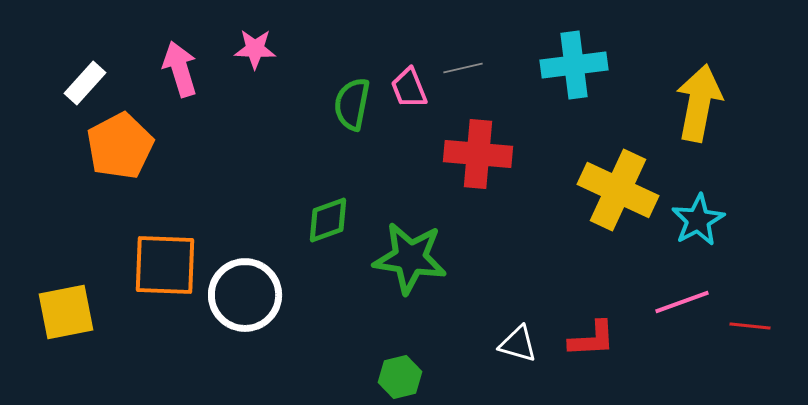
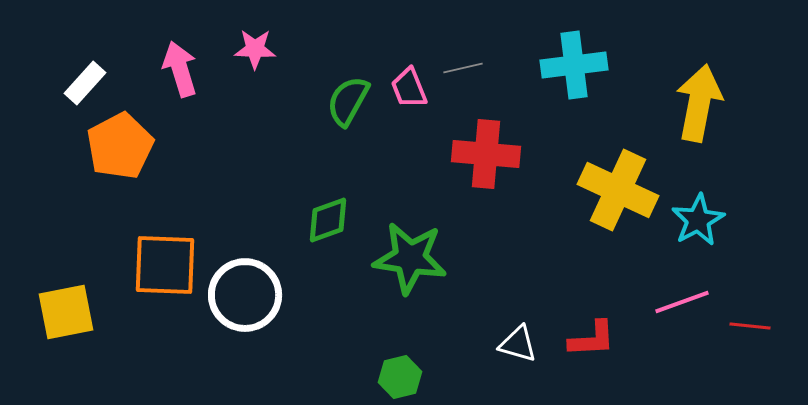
green semicircle: moved 4 px left, 3 px up; rotated 18 degrees clockwise
red cross: moved 8 px right
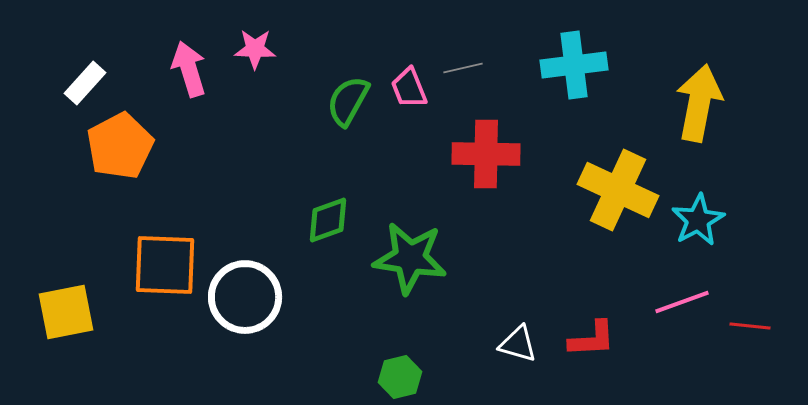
pink arrow: moved 9 px right
red cross: rotated 4 degrees counterclockwise
white circle: moved 2 px down
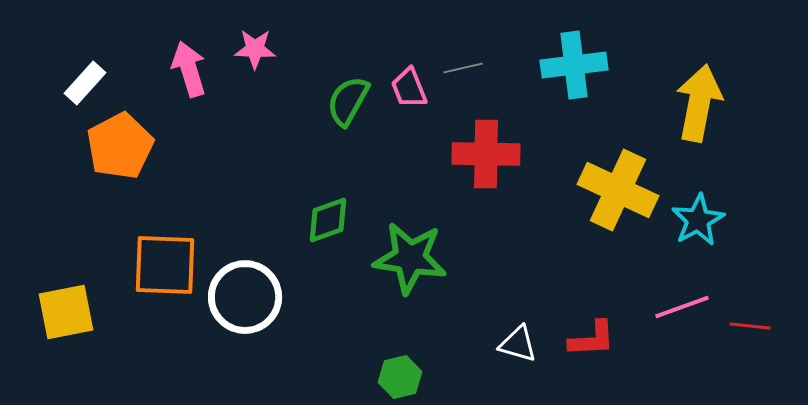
pink line: moved 5 px down
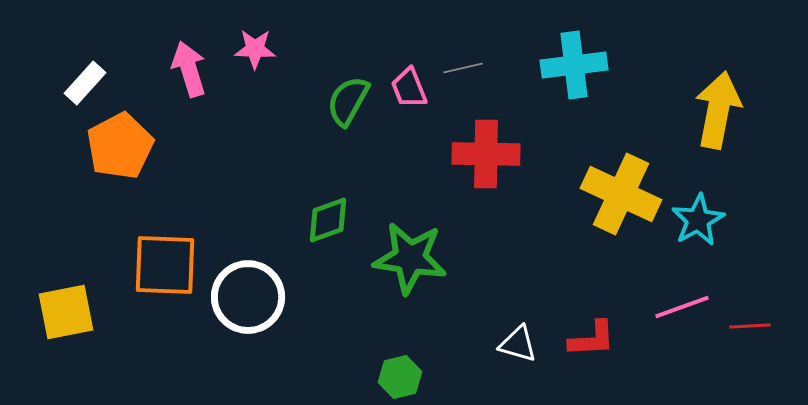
yellow arrow: moved 19 px right, 7 px down
yellow cross: moved 3 px right, 4 px down
white circle: moved 3 px right
red line: rotated 9 degrees counterclockwise
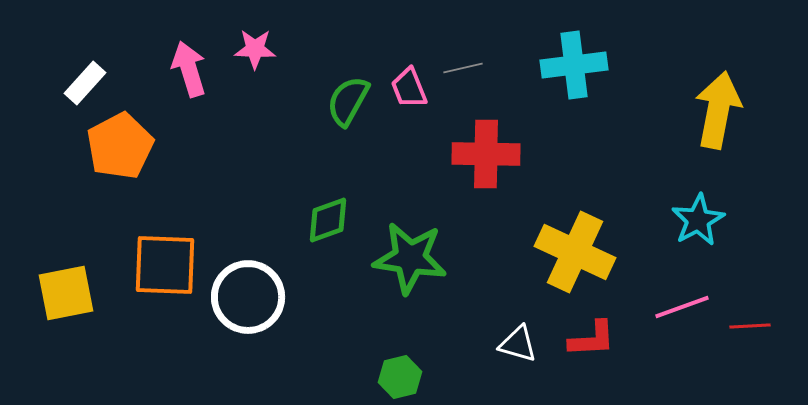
yellow cross: moved 46 px left, 58 px down
yellow square: moved 19 px up
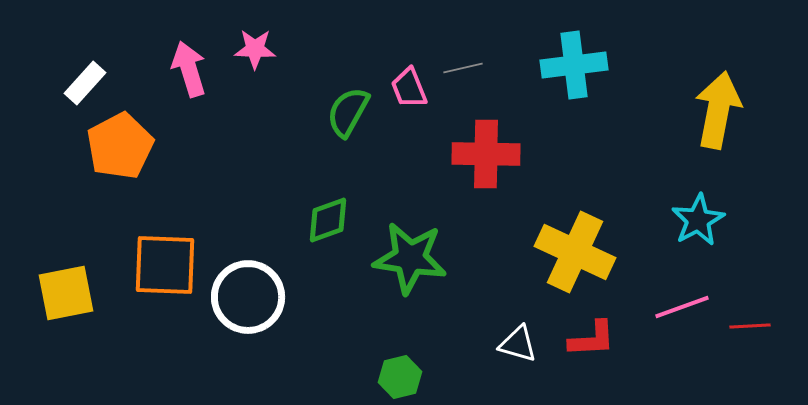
green semicircle: moved 11 px down
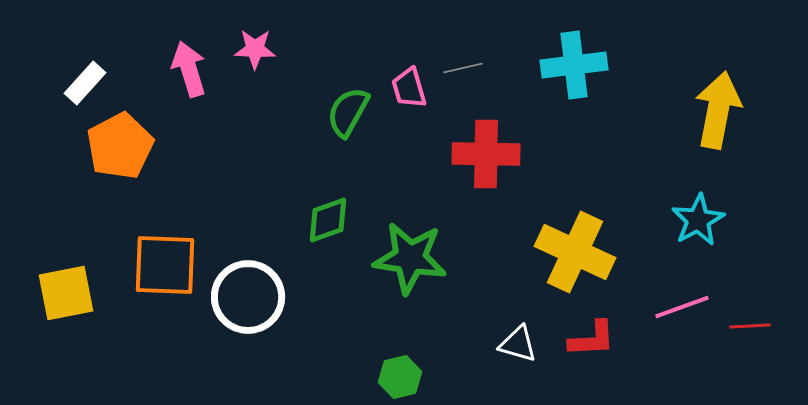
pink trapezoid: rotated 6 degrees clockwise
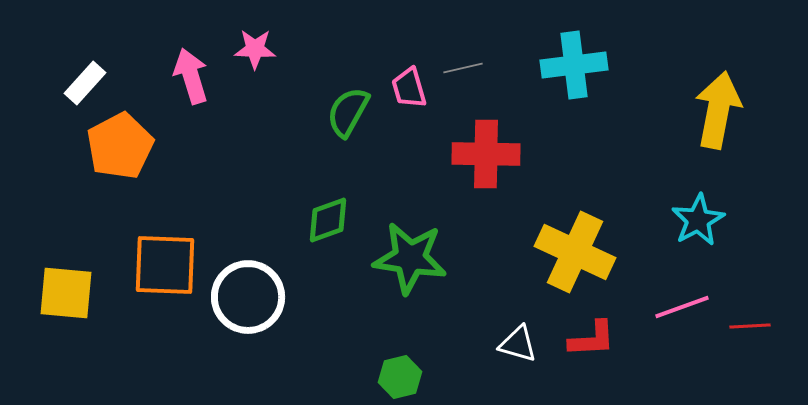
pink arrow: moved 2 px right, 7 px down
yellow square: rotated 16 degrees clockwise
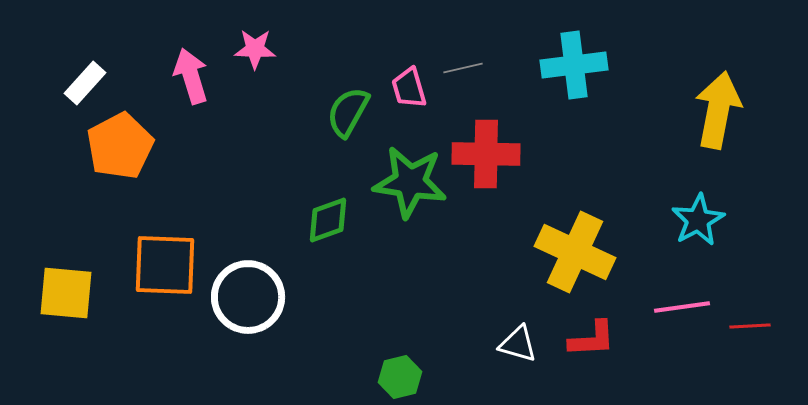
green star: moved 76 px up
pink line: rotated 12 degrees clockwise
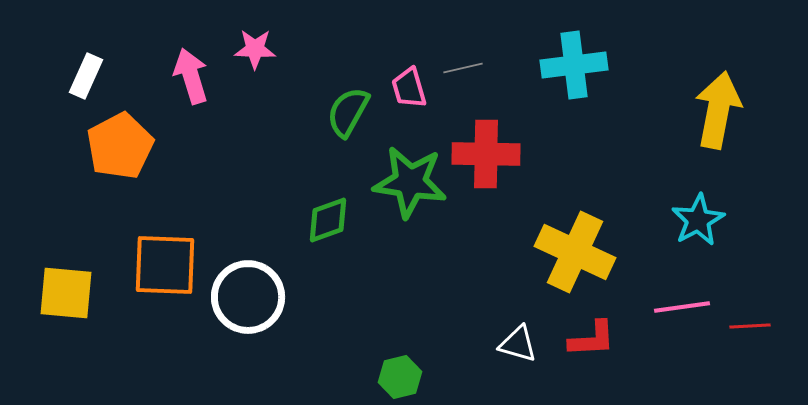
white rectangle: moved 1 px right, 7 px up; rotated 18 degrees counterclockwise
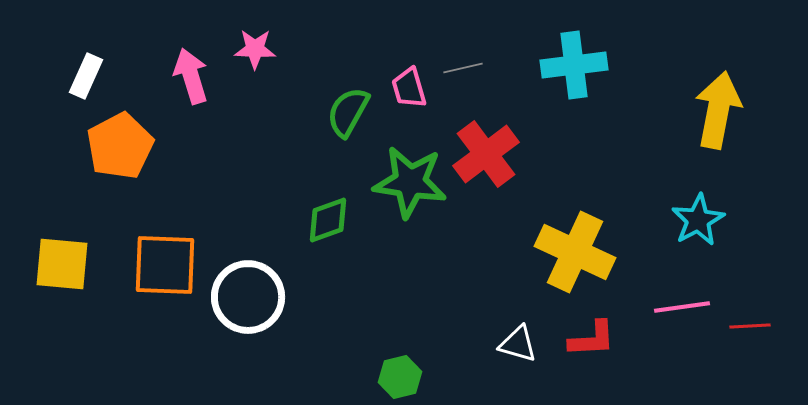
red cross: rotated 38 degrees counterclockwise
yellow square: moved 4 px left, 29 px up
